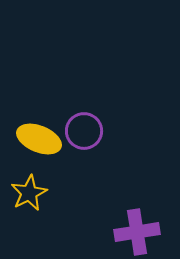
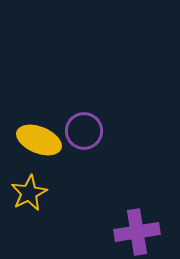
yellow ellipse: moved 1 px down
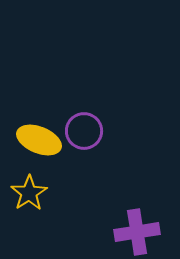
yellow star: rotated 6 degrees counterclockwise
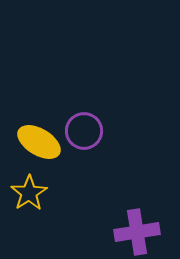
yellow ellipse: moved 2 px down; rotated 9 degrees clockwise
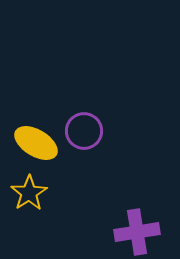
yellow ellipse: moved 3 px left, 1 px down
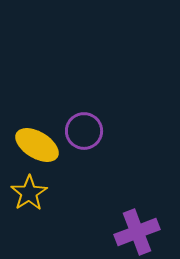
yellow ellipse: moved 1 px right, 2 px down
purple cross: rotated 12 degrees counterclockwise
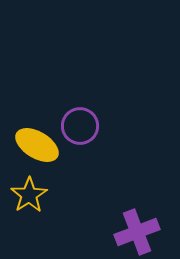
purple circle: moved 4 px left, 5 px up
yellow star: moved 2 px down
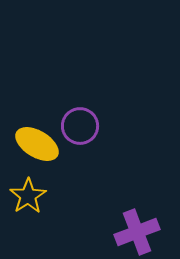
yellow ellipse: moved 1 px up
yellow star: moved 1 px left, 1 px down
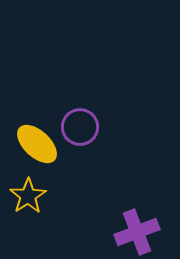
purple circle: moved 1 px down
yellow ellipse: rotated 12 degrees clockwise
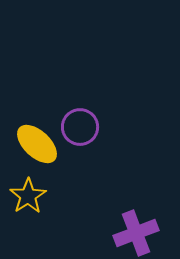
purple cross: moved 1 px left, 1 px down
